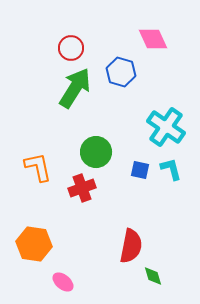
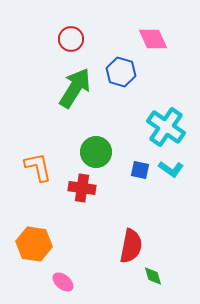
red circle: moved 9 px up
cyan L-shape: rotated 140 degrees clockwise
red cross: rotated 28 degrees clockwise
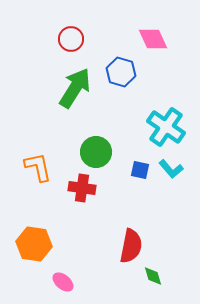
cyan L-shape: rotated 15 degrees clockwise
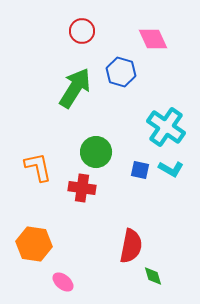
red circle: moved 11 px right, 8 px up
cyan L-shape: rotated 20 degrees counterclockwise
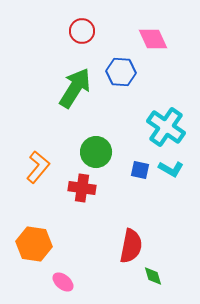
blue hexagon: rotated 12 degrees counterclockwise
orange L-shape: rotated 52 degrees clockwise
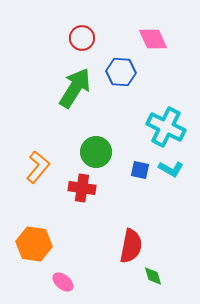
red circle: moved 7 px down
cyan cross: rotated 9 degrees counterclockwise
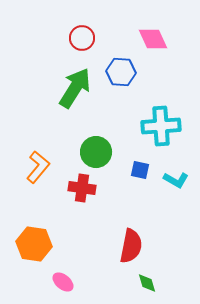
cyan cross: moved 5 px left, 1 px up; rotated 30 degrees counterclockwise
cyan L-shape: moved 5 px right, 11 px down
green diamond: moved 6 px left, 7 px down
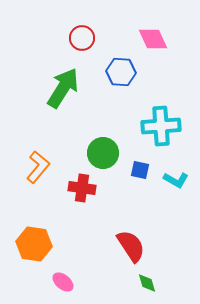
green arrow: moved 12 px left
green circle: moved 7 px right, 1 px down
red semicircle: rotated 44 degrees counterclockwise
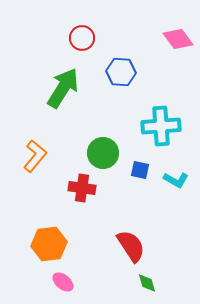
pink diamond: moved 25 px right; rotated 12 degrees counterclockwise
orange L-shape: moved 3 px left, 11 px up
orange hexagon: moved 15 px right; rotated 16 degrees counterclockwise
